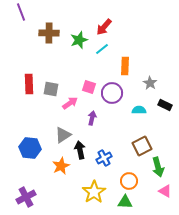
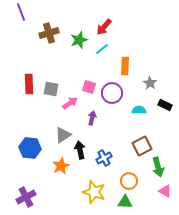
brown cross: rotated 18 degrees counterclockwise
yellow star: rotated 20 degrees counterclockwise
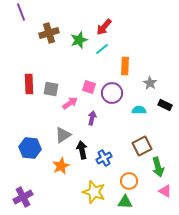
black arrow: moved 2 px right
purple cross: moved 3 px left
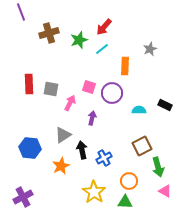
gray star: moved 34 px up; rotated 16 degrees clockwise
pink arrow: rotated 28 degrees counterclockwise
yellow star: rotated 15 degrees clockwise
